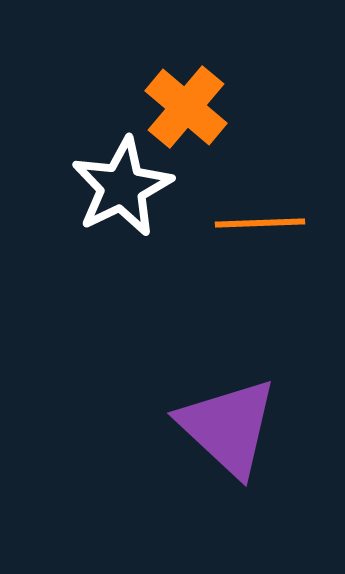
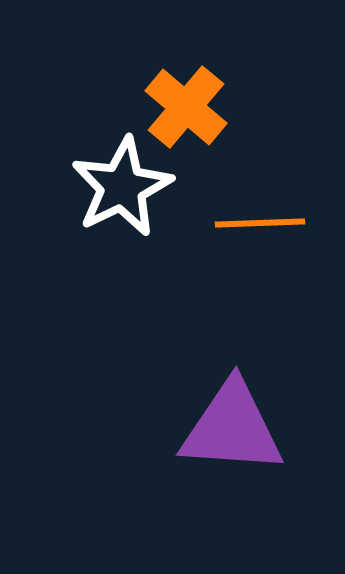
purple triangle: moved 4 px right, 1 px down; rotated 39 degrees counterclockwise
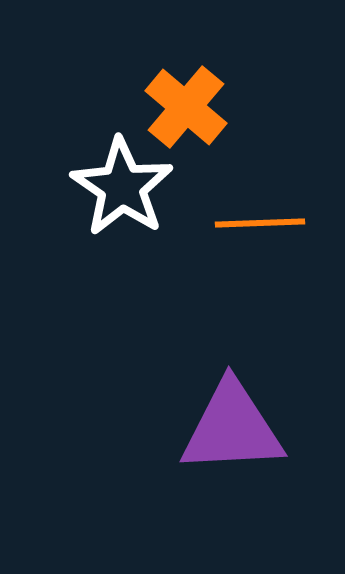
white star: rotated 12 degrees counterclockwise
purple triangle: rotated 7 degrees counterclockwise
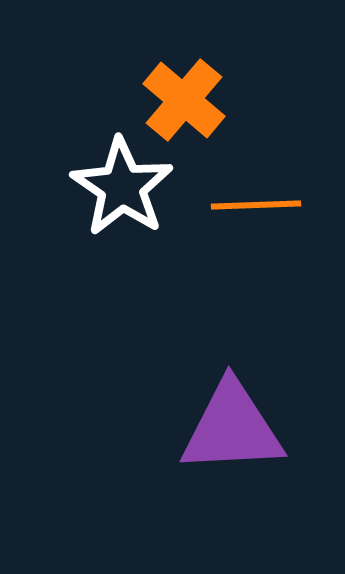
orange cross: moved 2 px left, 7 px up
orange line: moved 4 px left, 18 px up
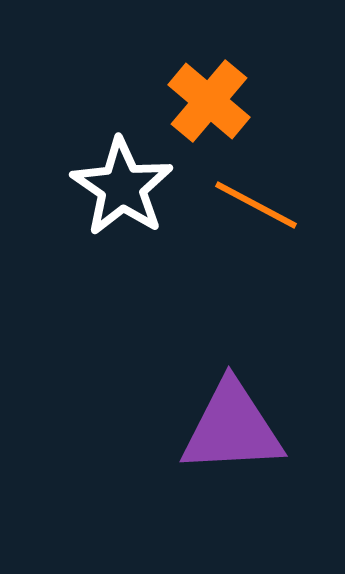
orange cross: moved 25 px right, 1 px down
orange line: rotated 30 degrees clockwise
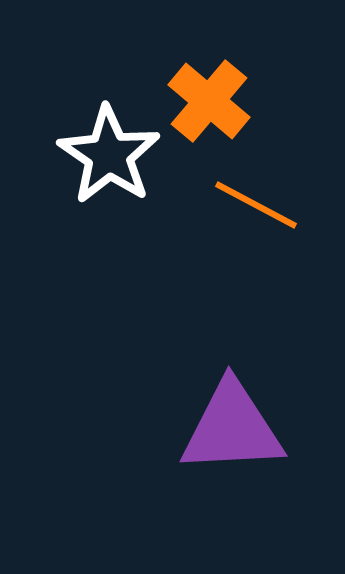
white star: moved 13 px left, 32 px up
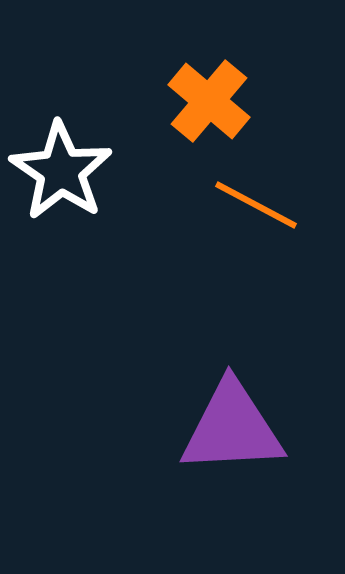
white star: moved 48 px left, 16 px down
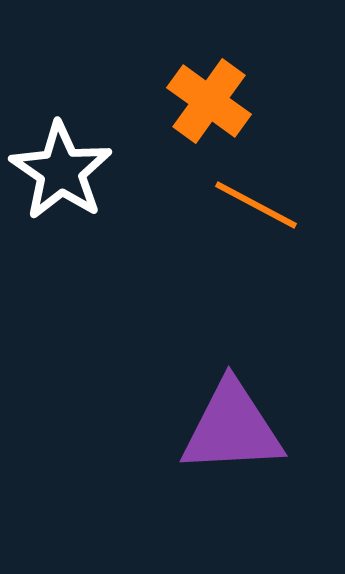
orange cross: rotated 4 degrees counterclockwise
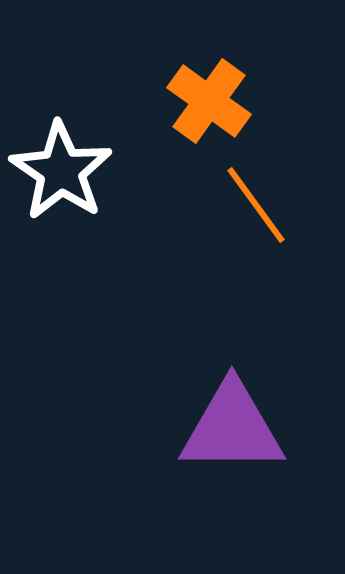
orange line: rotated 26 degrees clockwise
purple triangle: rotated 3 degrees clockwise
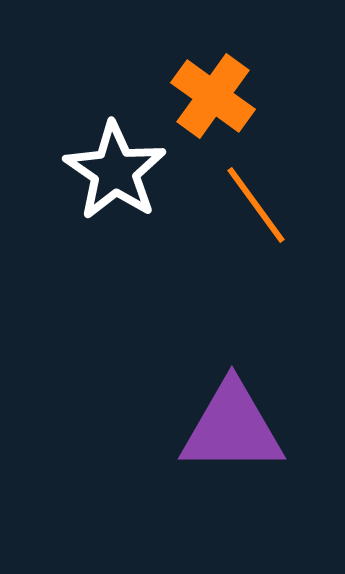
orange cross: moved 4 px right, 5 px up
white star: moved 54 px right
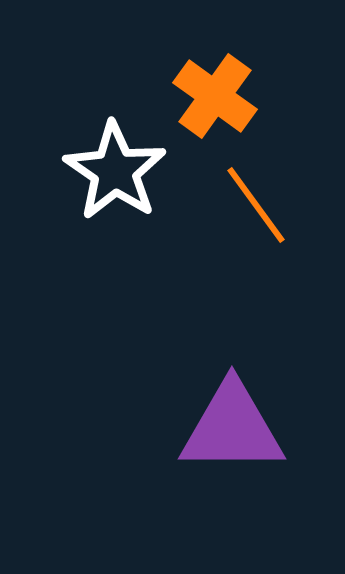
orange cross: moved 2 px right
